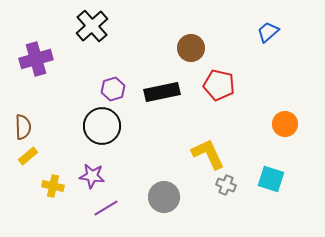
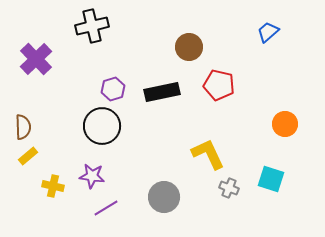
black cross: rotated 28 degrees clockwise
brown circle: moved 2 px left, 1 px up
purple cross: rotated 28 degrees counterclockwise
gray cross: moved 3 px right, 3 px down
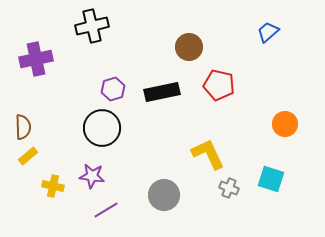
purple cross: rotated 32 degrees clockwise
black circle: moved 2 px down
gray circle: moved 2 px up
purple line: moved 2 px down
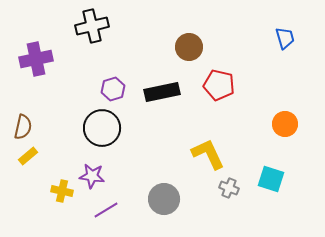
blue trapezoid: moved 17 px right, 6 px down; rotated 115 degrees clockwise
brown semicircle: rotated 15 degrees clockwise
yellow cross: moved 9 px right, 5 px down
gray circle: moved 4 px down
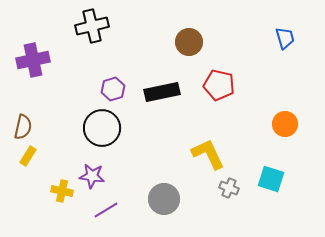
brown circle: moved 5 px up
purple cross: moved 3 px left, 1 px down
yellow rectangle: rotated 18 degrees counterclockwise
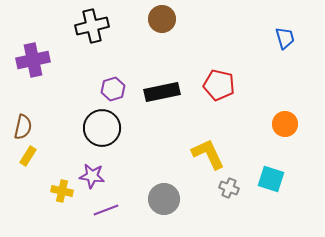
brown circle: moved 27 px left, 23 px up
purple line: rotated 10 degrees clockwise
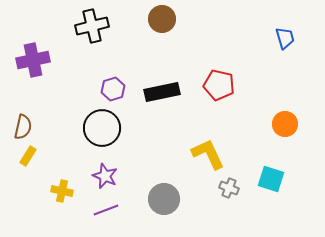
purple star: moved 13 px right; rotated 15 degrees clockwise
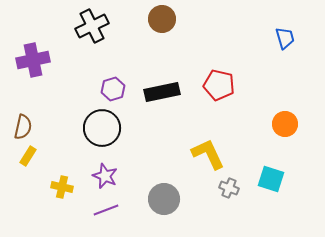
black cross: rotated 12 degrees counterclockwise
yellow cross: moved 4 px up
